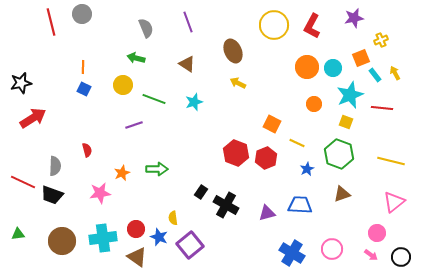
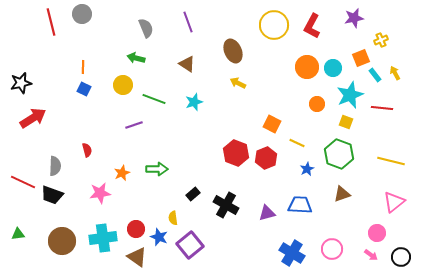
orange circle at (314, 104): moved 3 px right
black rectangle at (201, 192): moved 8 px left, 2 px down; rotated 16 degrees clockwise
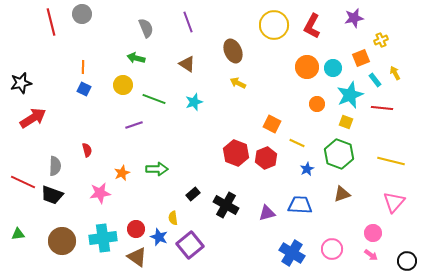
cyan rectangle at (375, 75): moved 5 px down
pink triangle at (394, 202): rotated 10 degrees counterclockwise
pink circle at (377, 233): moved 4 px left
black circle at (401, 257): moved 6 px right, 4 px down
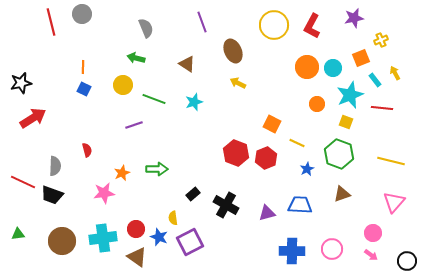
purple line at (188, 22): moved 14 px right
pink star at (100, 193): moved 4 px right
purple square at (190, 245): moved 3 px up; rotated 12 degrees clockwise
blue cross at (292, 253): moved 2 px up; rotated 30 degrees counterclockwise
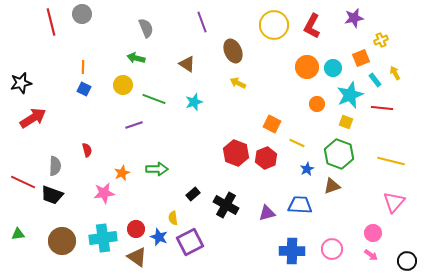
brown triangle at (342, 194): moved 10 px left, 8 px up
